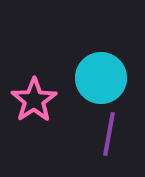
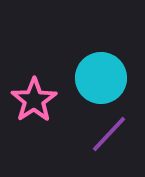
purple line: rotated 33 degrees clockwise
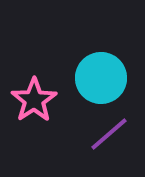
purple line: rotated 6 degrees clockwise
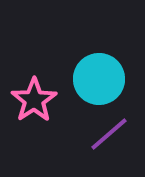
cyan circle: moved 2 px left, 1 px down
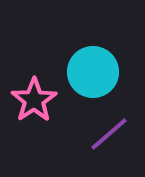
cyan circle: moved 6 px left, 7 px up
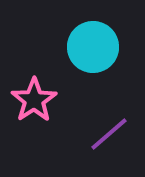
cyan circle: moved 25 px up
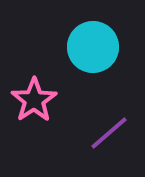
purple line: moved 1 px up
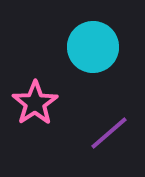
pink star: moved 1 px right, 3 px down
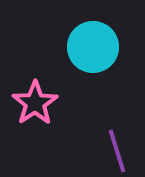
purple line: moved 8 px right, 18 px down; rotated 66 degrees counterclockwise
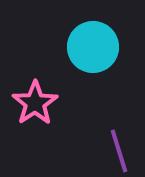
purple line: moved 2 px right
